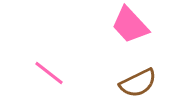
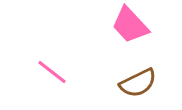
pink line: moved 3 px right, 1 px up
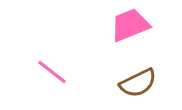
pink trapezoid: rotated 111 degrees clockwise
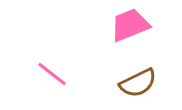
pink line: moved 2 px down
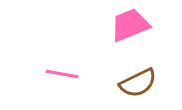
pink line: moved 10 px right; rotated 28 degrees counterclockwise
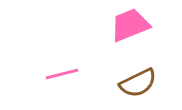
pink line: rotated 24 degrees counterclockwise
